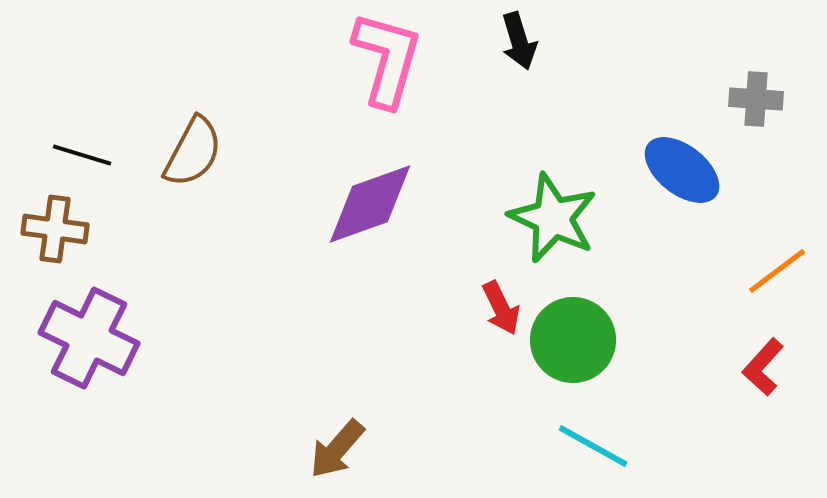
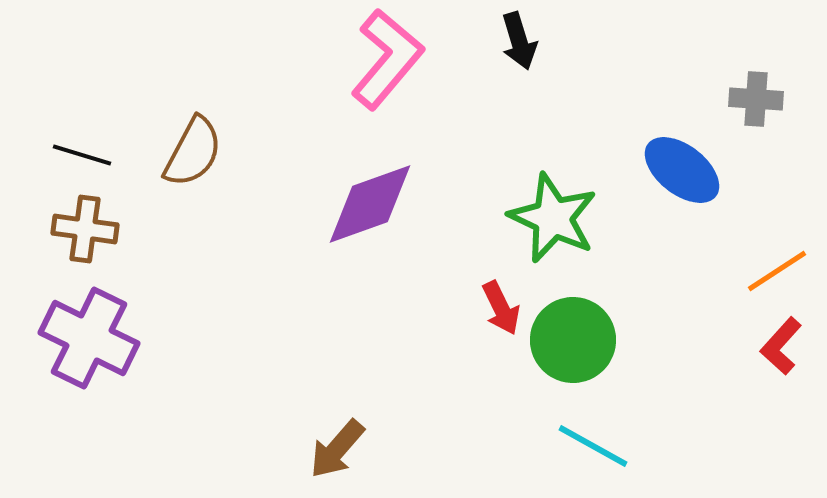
pink L-shape: rotated 24 degrees clockwise
brown cross: moved 30 px right
orange line: rotated 4 degrees clockwise
red L-shape: moved 18 px right, 21 px up
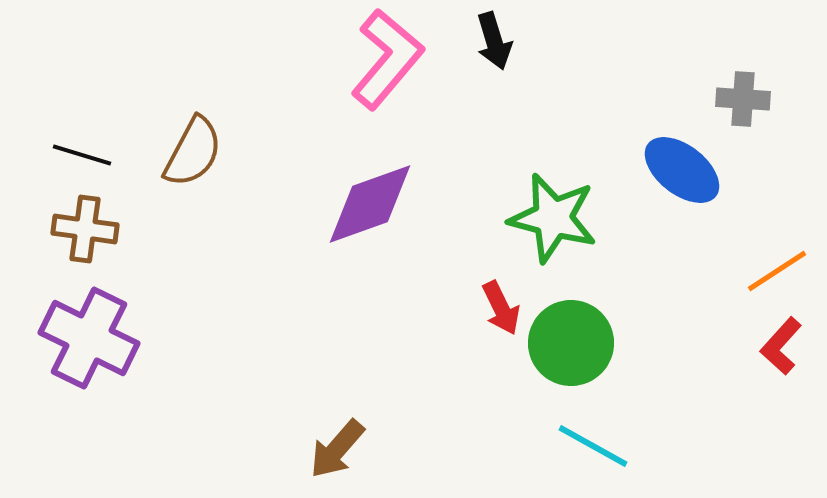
black arrow: moved 25 px left
gray cross: moved 13 px left
green star: rotated 10 degrees counterclockwise
green circle: moved 2 px left, 3 px down
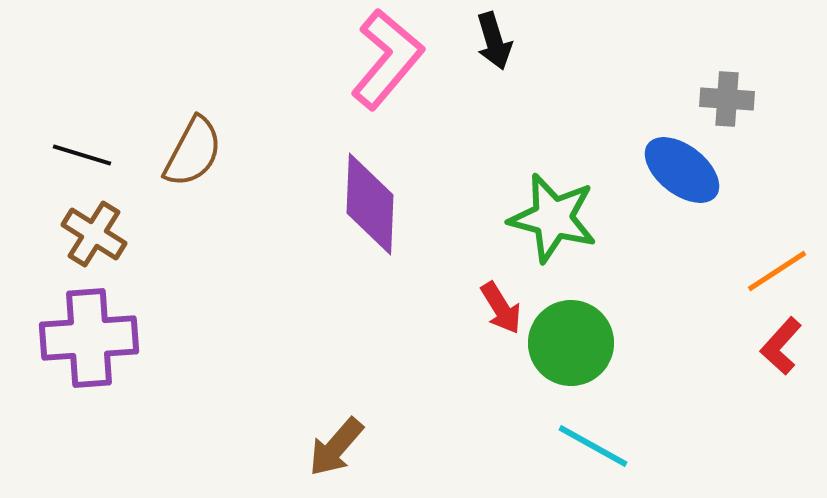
gray cross: moved 16 px left
purple diamond: rotated 68 degrees counterclockwise
brown cross: moved 9 px right, 5 px down; rotated 24 degrees clockwise
red arrow: rotated 6 degrees counterclockwise
purple cross: rotated 30 degrees counterclockwise
brown arrow: moved 1 px left, 2 px up
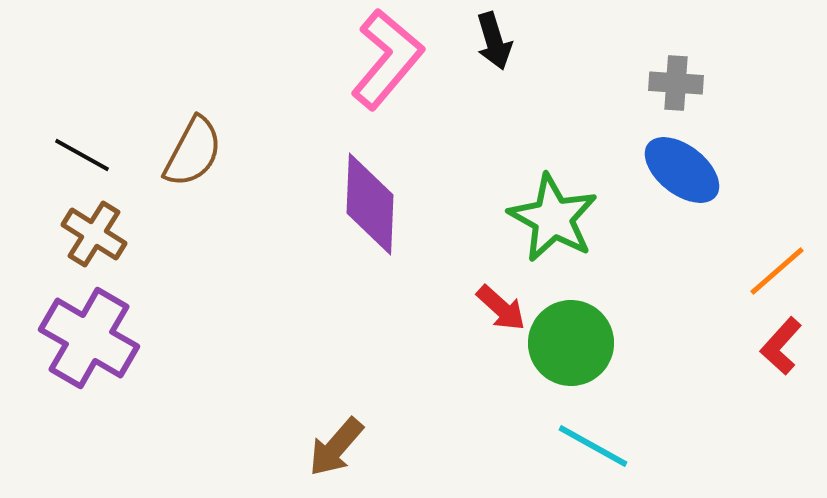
gray cross: moved 51 px left, 16 px up
black line: rotated 12 degrees clockwise
green star: rotated 14 degrees clockwise
orange line: rotated 8 degrees counterclockwise
red arrow: rotated 16 degrees counterclockwise
purple cross: rotated 34 degrees clockwise
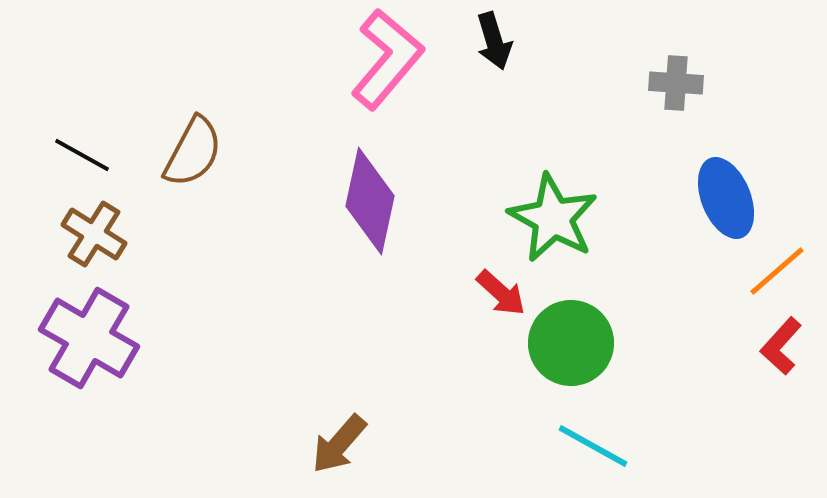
blue ellipse: moved 44 px right, 28 px down; rotated 30 degrees clockwise
purple diamond: moved 3 px up; rotated 10 degrees clockwise
red arrow: moved 15 px up
brown arrow: moved 3 px right, 3 px up
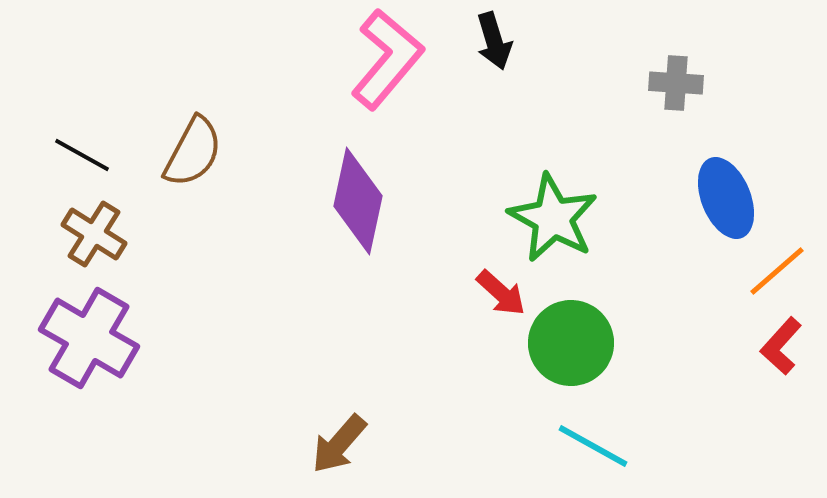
purple diamond: moved 12 px left
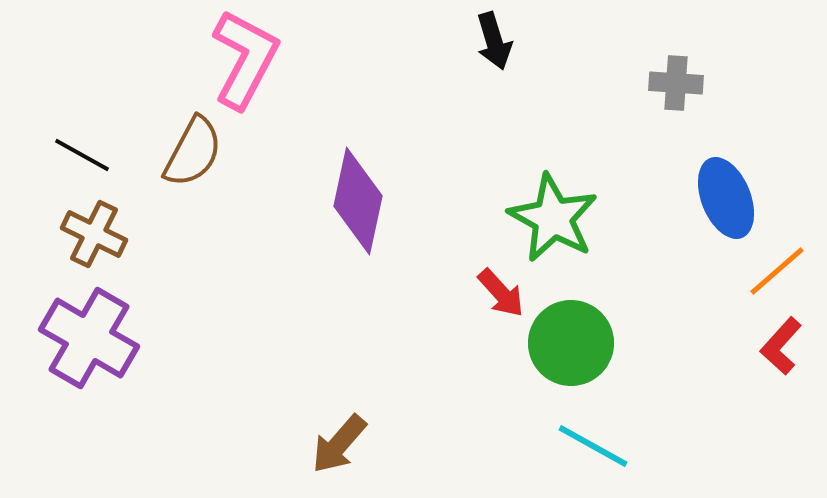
pink L-shape: moved 142 px left; rotated 12 degrees counterclockwise
brown cross: rotated 6 degrees counterclockwise
red arrow: rotated 6 degrees clockwise
